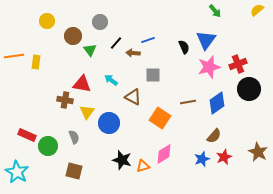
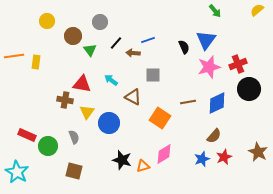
blue diamond: rotated 10 degrees clockwise
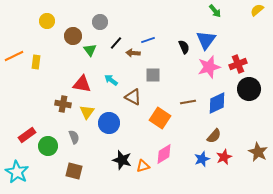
orange line: rotated 18 degrees counterclockwise
brown cross: moved 2 px left, 4 px down
red rectangle: rotated 60 degrees counterclockwise
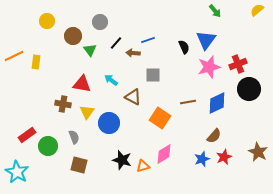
brown square: moved 5 px right, 6 px up
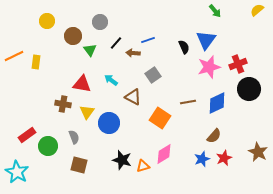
gray square: rotated 35 degrees counterclockwise
red star: moved 1 px down
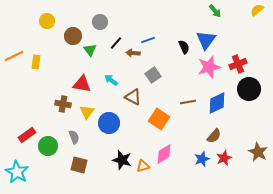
orange square: moved 1 px left, 1 px down
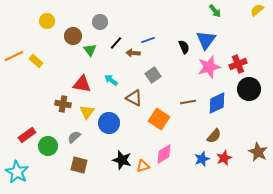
yellow rectangle: moved 1 px up; rotated 56 degrees counterclockwise
brown triangle: moved 1 px right, 1 px down
gray semicircle: rotated 112 degrees counterclockwise
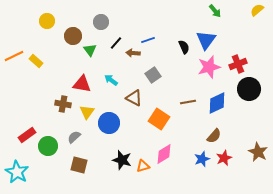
gray circle: moved 1 px right
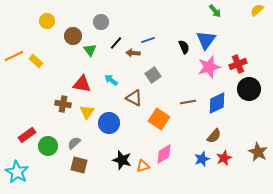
gray semicircle: moved 6 px down
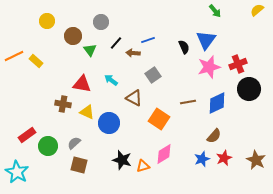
yellow triangle: rotated 42 degrees counterclockwise
brown star: moved 2 px left, 8 px down
